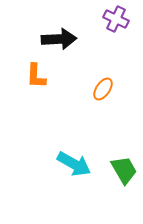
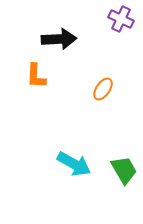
purple cross: moved 5 px right
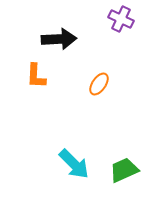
orange ellipse: moved 4 px left, 5 px up
cyan arrow: rotated 16 degrees clockwise
green trapezoid: rotated 84 degrees counterclockwise
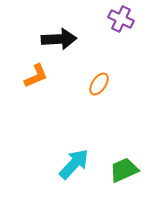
orange L-shape: rotated 116 degrees counterclockwise
cyan arrow: rotated 92 degrees counterclockwise
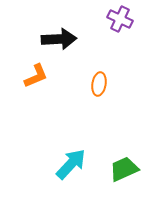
purple cross: moved 1 px left
orange ellipse: rotated 25 degrees counterclockwise
cyan arrow: moved 3 px left
green trapezoid: moved 1 px up
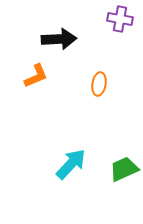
purple cross: rotated 15 degrees counterclockwise
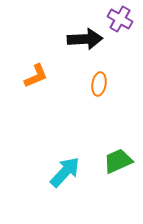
purple cross: rotated 20 degrees clockwise
black arrow: moved 26 px right
cyan arrow: moved 6 px left, 8 px down
green trapezoid: moved 6 px left, 8 px up
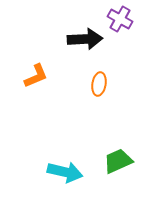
cyan arrow: rotated 60 degrees clockwise
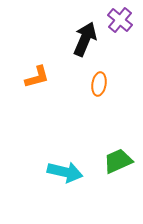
purple cross: moved 1 px down; rotated 10 degrees clockwise
black arrow: rotated 64 degrees counterclockwise
orange L-shape: moved 1 px right, 1 px down; rotated 8 degrees clockwise
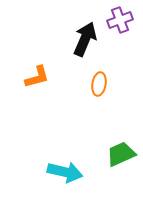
purple cross: rotated 30 degrees clockwise
green trapezoid: moved 3 px right, 7 px up
